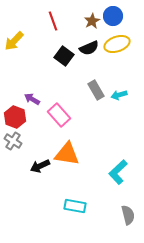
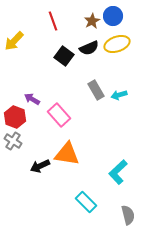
cyan rectangle: moved 11 px right, 4 px up; rotated 35 degrees clockwise
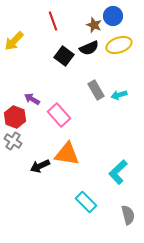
brown star: moved 2 px right, 4 px down; rotated 21 degrees counterclockwise
yellow ellipse: moved 2 px right, 1 px down
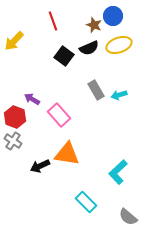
gray semicircle: moved 2 px down; rotated 144 degrees clockwise
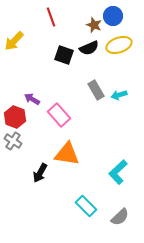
red line: moved 2 px left, 4 px up
black square: moved 1 px up; rotated 18 degrees counterclockwise
black arrow: moved 7 px down; rotated 36 degrees counterclockwise
cyan rectangle: moved 4 px down
gray semicircle: moved 8 px left; rotated 84 degrees counterclockwise
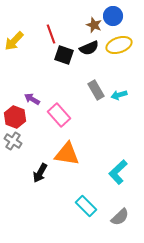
red line: moved 17 px down
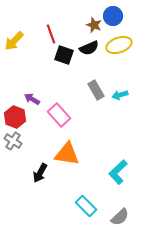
cyan arrow: moved 1 px right
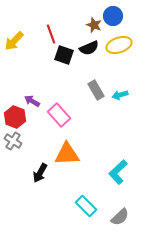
purple arrow: moved 2 px down
orange triangle: rotated 12 degrees counterclockwise
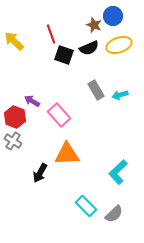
yellow arrow: rotated 90 degrees clockwise
gray semicircle: moved 6 px left, 3 px up
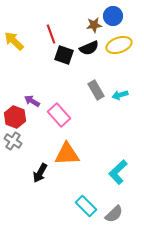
brown star: rotated 28 degrees counterclockwise
